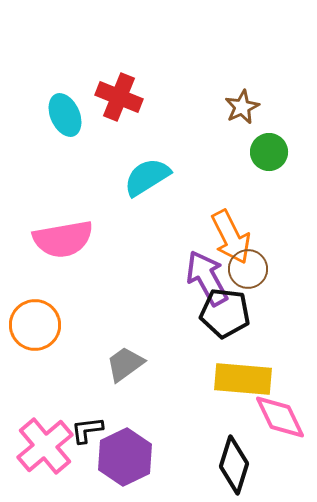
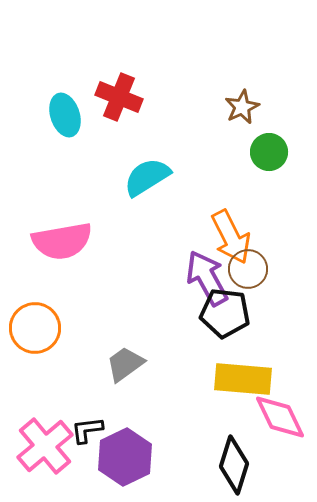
cyan ellipse: rotated 6 degrees clockwise
pink semicircle: moved 1 px left, 2 px down
orange circle: moved 3 px down
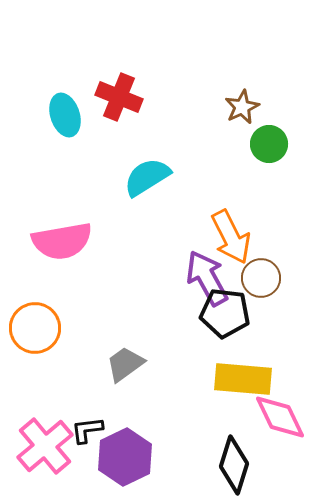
green circle: moved 8 px up
brown circle: moved 13 px right, 9 px down
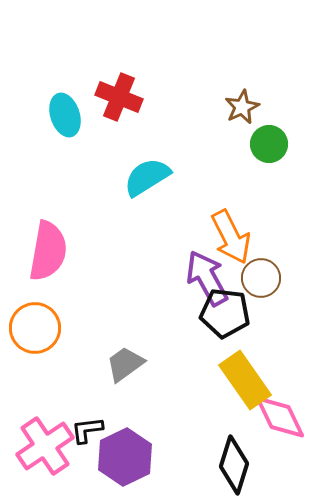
pink semicircle: moved 14 px left, 10 px down; rotated 70 degrees counterclockwise
yellow rectangle: moved 2 px right, 1 px down; rotated 50 degrees clockwise
pink cross: rotated 6 degrees clockwise
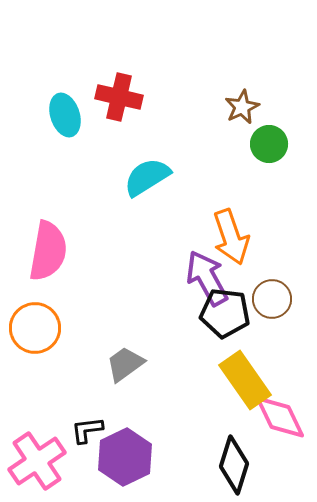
red cross: rotated 9 degrees counterclockwise
orange arrow: rotated 8 degrees clockwise
brown circle: moved 11 px right, 21 px down
pink cross: moved 8 px left, 15 px down
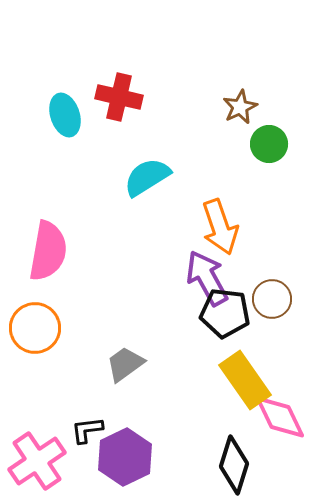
brown star: moved 2 px left
orange arrow: moved 11 px left, 10 px up
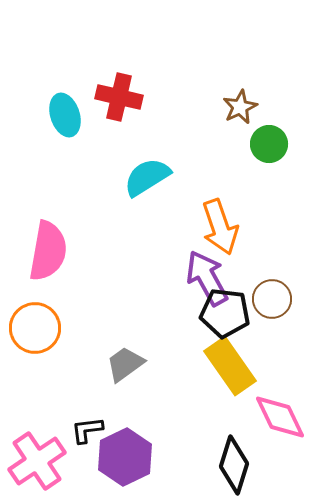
yellow rectangle: moved 15 px left, 14 px up
